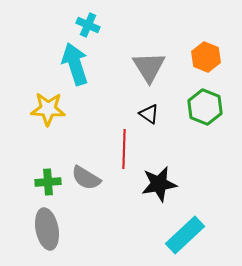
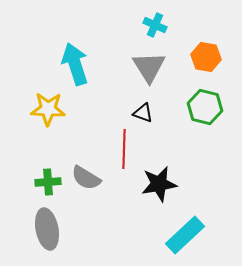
cyan cross: moved 67 px right
orange hexagon: rotated 12 degrees counterclockwise
green hexagon: rotated 8 degrees counterclockwise
black triangle: moved 6 px left, 1 px up; rotated 15 degrees counterclockwise
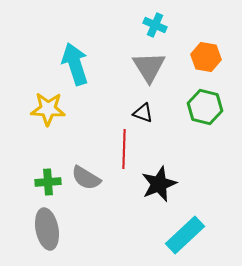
black star: rotated 12 degrees counterclockwise
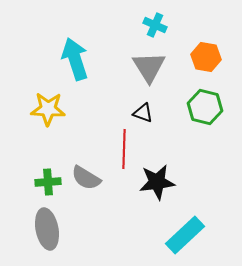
cyan arrow: moved 5 px up
black star: moved 2 px left, 2 px up; rotated 15 degrees clockwise
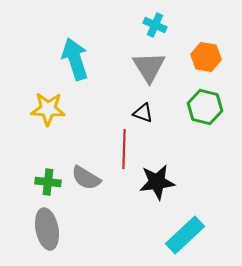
green cross: rotated 10 degrees clockwise
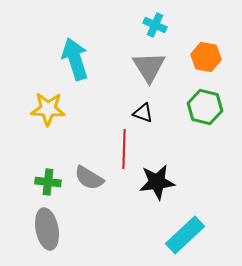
gray semicircle: moved 3 px right
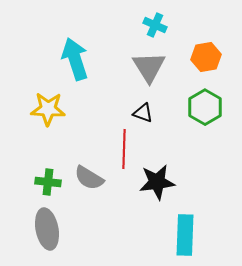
orange hexagon: rotated 20 degrees counterclockwise
green hexagon: rotated 16 degrees clockwise
cyan rectangle: rotated 45 degrees counterclockwise
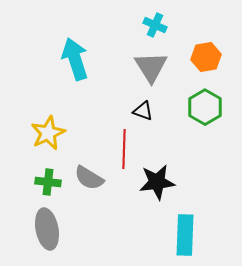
gray triangle: moved 2 px right
yellow star: moved 24 px down; rotated 28 degrees counterclockwise
black triangle: moved 2 px up
